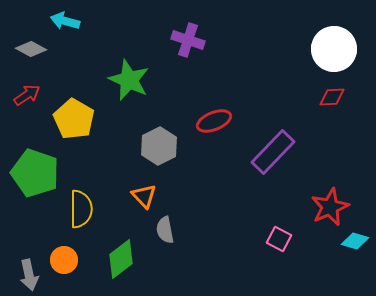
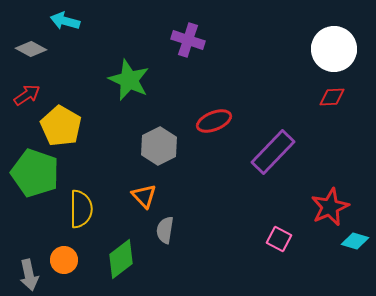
yellow pentagon: moved 13 px left, 7 px down
gray semicircle: rotated 20 degrees clockwise
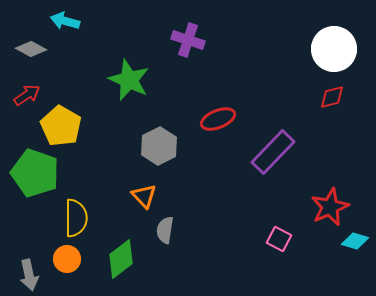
red diamond: rotated 12 degrees counterclockwise
red ellipse: moved 4 px right, 2 px up
yellow semicircle: moved 5 px left, 9 px down
orange circle: moved 3 px right, 1 px up
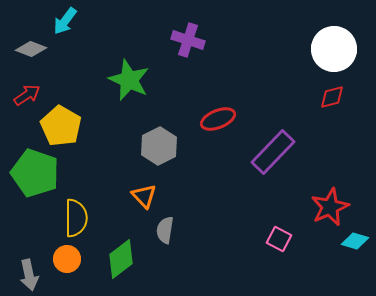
cyan arrow: rotated 68 degrees counterclockwise
gray diamond: rotated 8 degrees counterclockwise
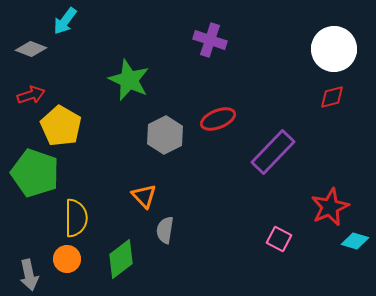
purple cross: moved 22 px right
red arrow: moved 4 px right; rotated 16 degrees clockwise
gray hexagon: moved 6 px right, 11 px up
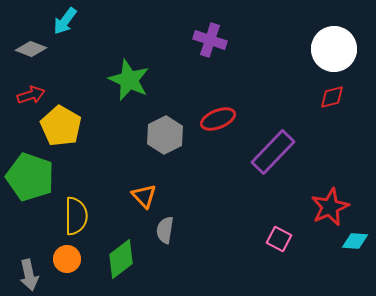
green pentagon: moved 5 px left, 4 px down
yellow semicircle: moved 2 px up
cyan diamond: rotated 12 degrees counterclockwise
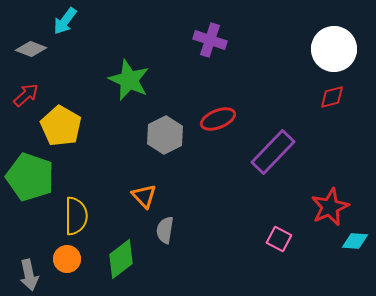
red arrow: moved 5 px left; rotated 24 degrees counterclockwise
